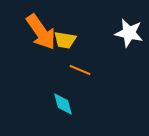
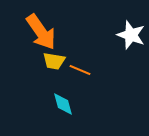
white star: moved 2 px right, 2 px down; rotated 8 degrees clockwise
yellow trapezoid: moved 11 px left, 21 px down
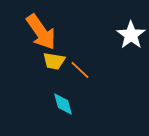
white star: rotated 16 degrees clockwise
orange line: rotated 20 degrees clockwise
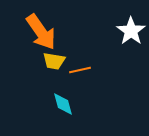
white star: moved 4 px up
orange line: rotated 55 degrees counterclockwise
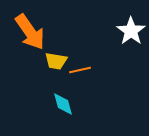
orange arrow: moved 11 px left
yellow trapezoid: moved 2 px right
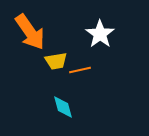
white star: moved 31 px left, 3 px down
yellow trapezoid: rotated 20 degrees counterclockwise
cyan diamond: moved 3 px down
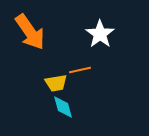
yellow trapezoid: moved 22 px down
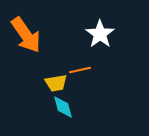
orange arrow: moved 4 px left, 3 px down
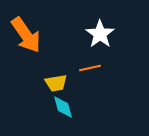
orange line: moved 10 px right, 2 px up
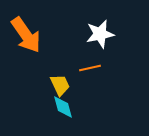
white star: rotated 24 degrees clockwise
yellow trapezoid: moved 4 px right, 2 px down; rotated 105 degrees counterclockwise
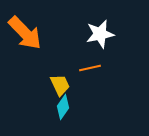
orange arrow: moved 1 px left, 2 px up; rotated 9 degrees counterclockwise
cyan diamond: rotated 50 degrees clockwise
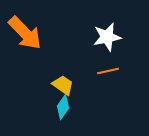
white star: moved 7 px right, 3 px down
orange line: moved 18 px right, 3 px down
yellow trapezoid: moved 3 px right; rotated 30 degrees counterclockwise
